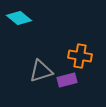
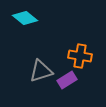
cyan diamond: moved 6 px right
purple rectangle: rotated 18 degrees counterclockwise
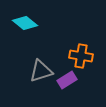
cyan diamond: moved 5 px down
orange cross: moved 1 px right
